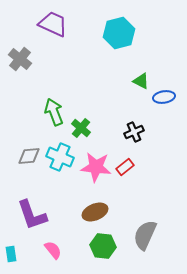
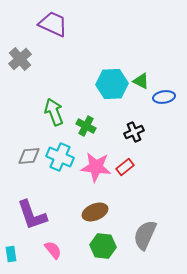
cyan hexagon: moved 7 px left, 51 px down; rotated 12 degrees clockwise
gray cross: rotated 10 degrees clockwise
green cross: moved 5 px right, 2 px up; rotated 12 degrees counterclockwise
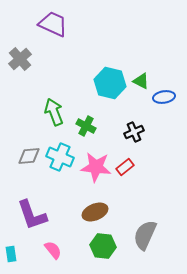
cyan hexagon: moved 2 px left, 1 px up; rotated 16 degrees clockwise
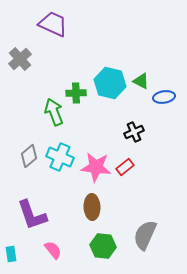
green cross: moved 10 px left, 33 px up; rotated 30 degrees counterclockwise
gray diamond: rotated 35 degrees counterclockwise
brown ellipse: moved 3 px left, 5 px up; rotated 70 degrees counterclockwise
